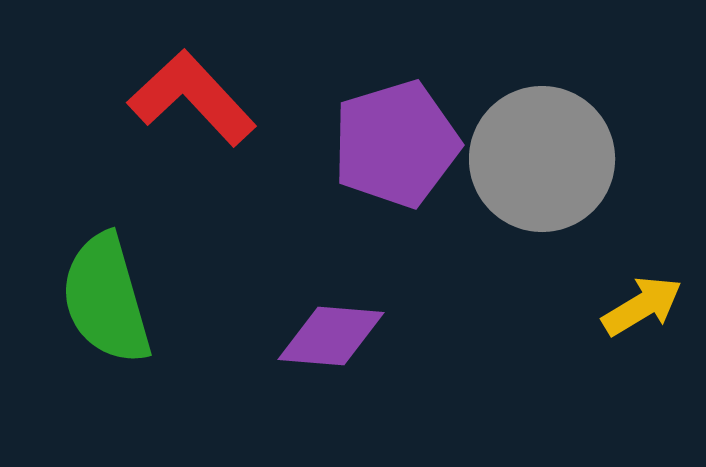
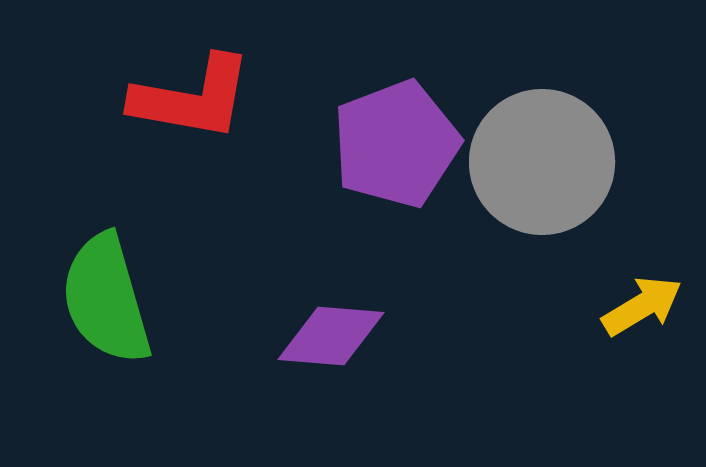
red L-shape: rotated 143 degrees clockwise
purple pentagon: rotated 4 degrees counterclockwise
gray circle: moved 3 px down
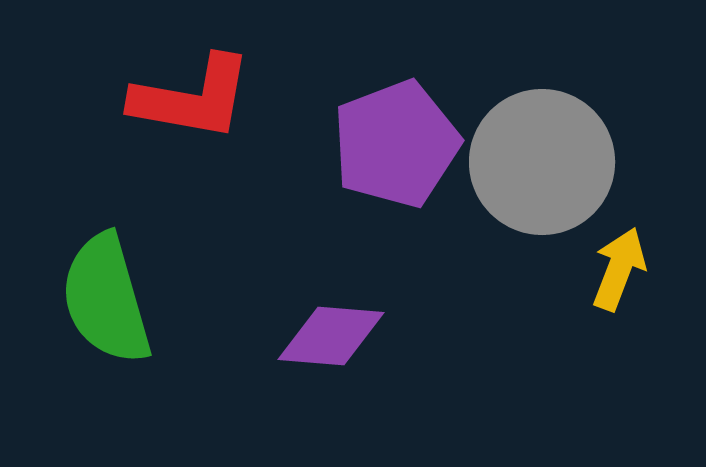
yellow arrow: moved 23 px left, 37 px up; rotated 38 degrees counterclockwise
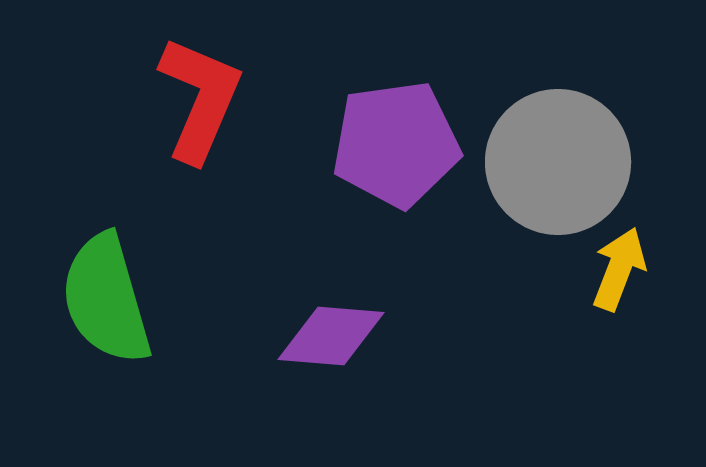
red L-shape: moved 8 px right, 1 px down; rotated 77 degrees counterclockwise
purple pentagon: rotated 13 degrees clockwise
gray circle: moved 16 px right
